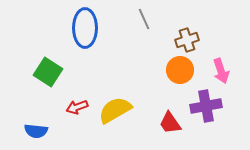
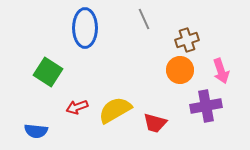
red trapezoid: moved 15 px left; rotated 40 degrees counterclockwise
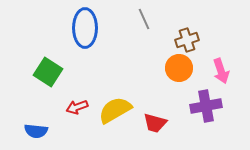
orange circle: moved 1 px left, 2 px up
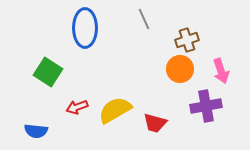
orange circle: moved 1 px right, 1 px down
